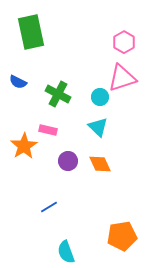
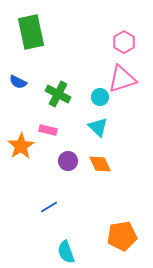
pink triangle: moved 1 px down
orange star: moved 3 px left
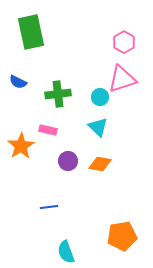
green cross: rotated 35 degrees counterclockwise
orange diamond: rotated 55 degrees counterclockwise
blue line: rotated 24 degrees clockwise
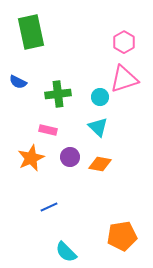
pink triangle: moved 2 px right
orange star: moved 10 px right, 12 px down; rotated 8 degrees clockwise
purple circle: moved 2 px right, 4 px up
blue line: rotated 18 degrees counterclockwise
cyan semicircle: rotated 25 degrees counterclockwise
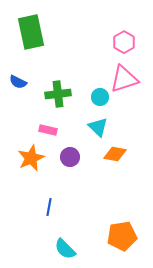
orange diamond: moved 15 px right, 10 px up
blue line: rotated 54 degrees counterclockwise
cyan semicircle: moved 1 px left, 3 px up
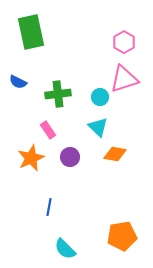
pink rectangle: rotated 42 degrees clockwise
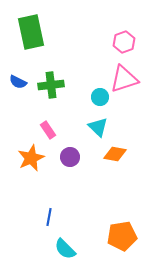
pink hexagon: rotated 10 degrees clockwise
green cross: moved 7 px left, 9 px up
blue line: moved 10 px down
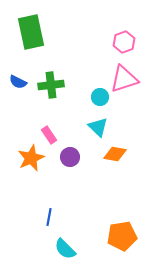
pink rectangle: moved 1 px right, 5 px down
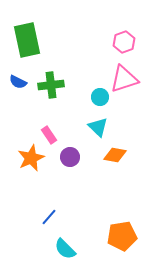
green rectangle: moved 4 px left, 8 px down
orange diamond: moved 1 px down
blue line: rotated 30 degrees clockwise
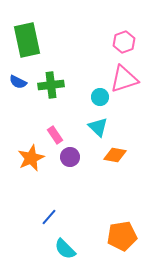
pink rectangle: moved 6 px right
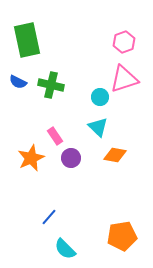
green cross: rotated 20 degrees clockwise
pink rectangle: moved 1 px down
purple circle: moved 1 px right, 1 px down
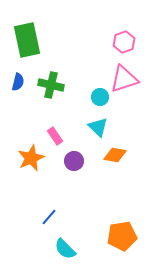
blue semicircle: rotated 102 degrees counterclockwise
purple circle: moved 3 px right, 3 px down
